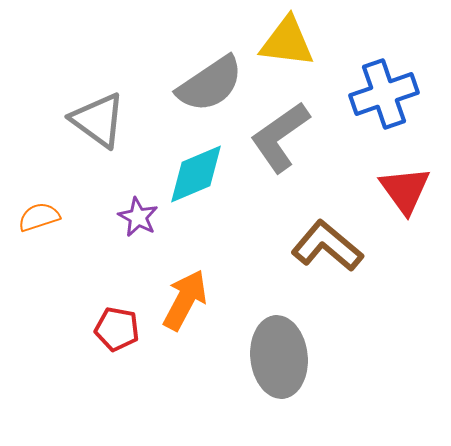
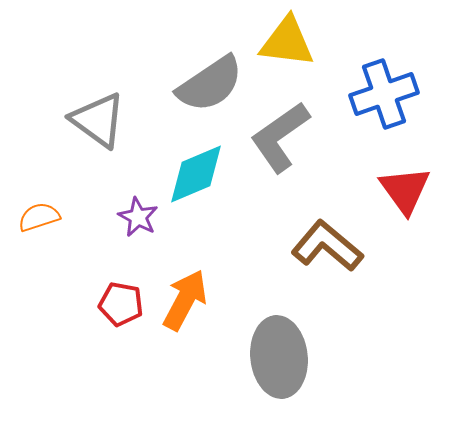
red pentagon: moved 4 px right, 25 px up
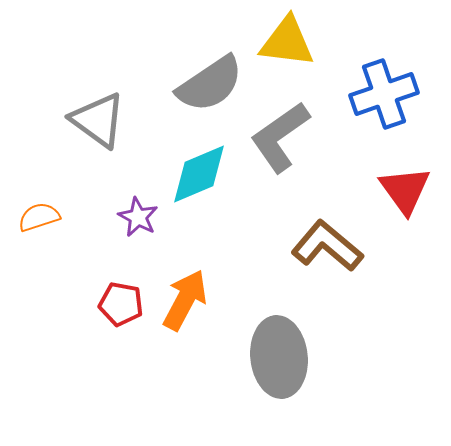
cyan diamond: moved 3 px right
